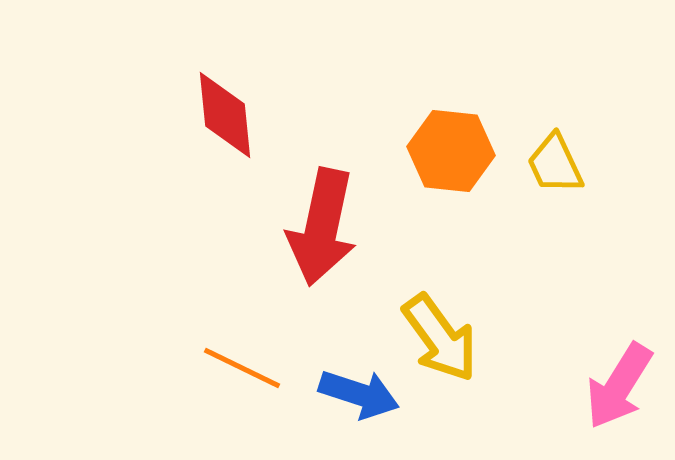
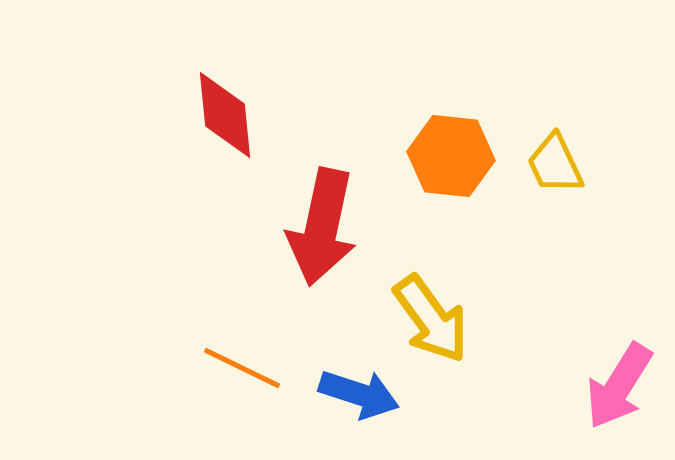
orange hexagon: moved 5 px down
yellow arrow: moved 9 px left, 19 px up
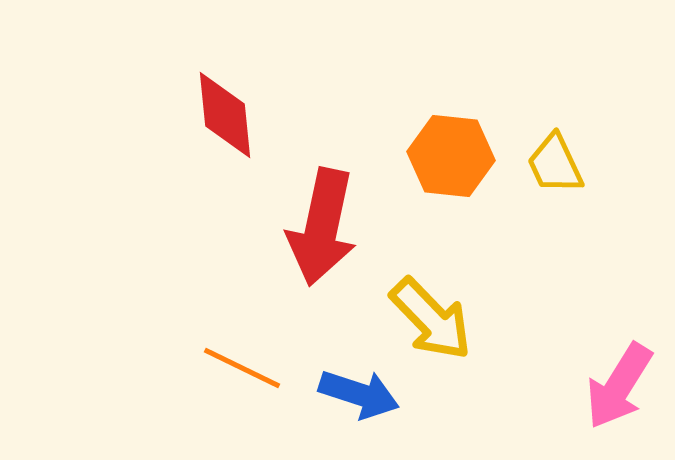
yellow arrow: rotated 8 degrees counterclockwise
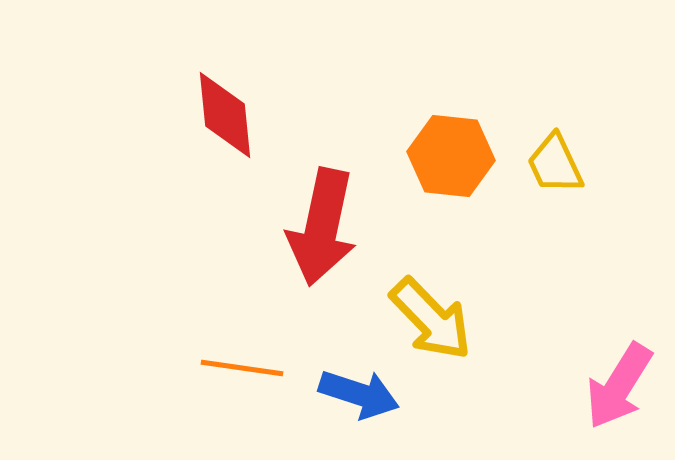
orange line: rotated 18 degrees counterclockwise
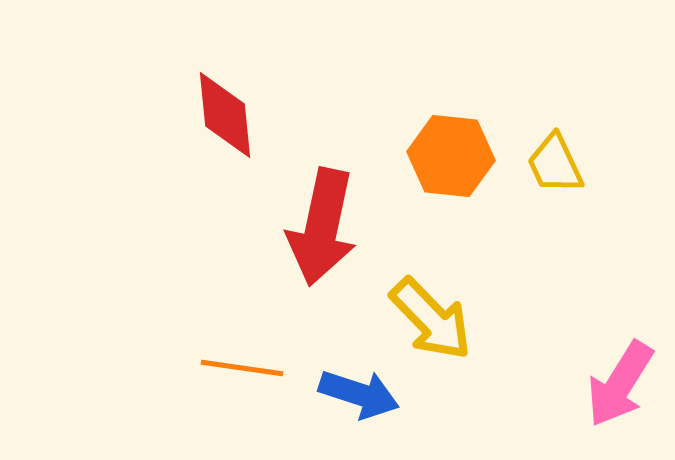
pink arrow: moved 1 px right, 2 px up
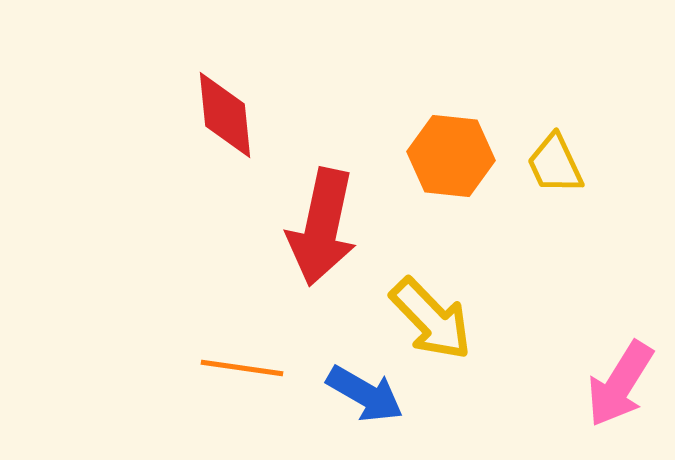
blue arrow: moved 6 px right; rotated 12 degrees clockwise
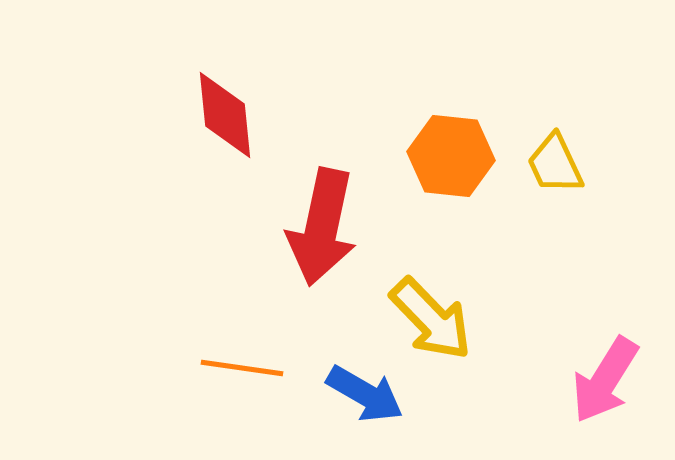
pink arrow: moved 15 px left, 4 px up
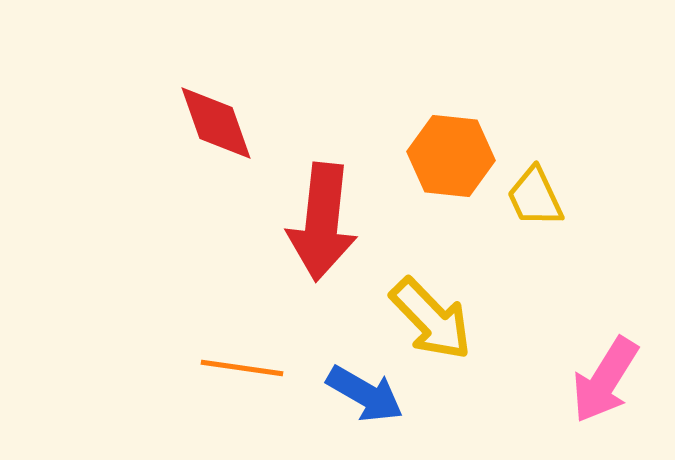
red diamond: moved 9 px left, 8 px down; rotated 14 degrees counterclockwise
yellow trapezoid: moved 20 px left, 33 px down
red arrow: moved 5 px up; rotated 6 degrees counterclockwise
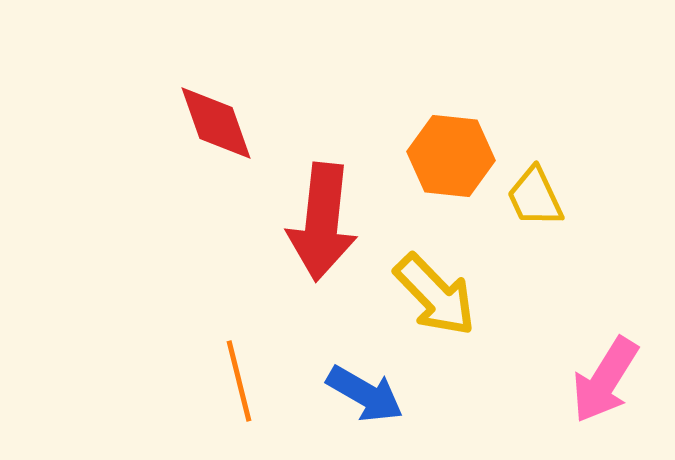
yellow arrow: moved 4 px right, 24 px up
orange line: moved 3 px left, 13 px down; rotated 68 degrees clockwise
